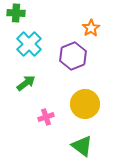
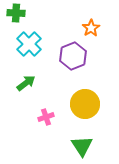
green triangle: rotated 20 degrees clockwise
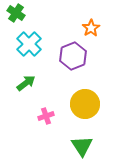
green cross: rotated 30 degrees clockwise
pink cross: moved 1 px up
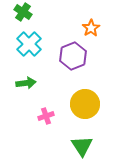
green cross: moved 7 px right, 1 px up
green arrow: rotated 30 degrees clockwise
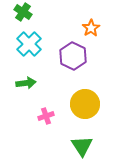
purple hexagon: rotated 12 degrees counterclockwise
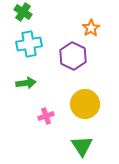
cyan cross: rotated 35 degrees clockwise
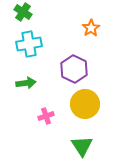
purple hexagon: moved 1 px right, 13 px down
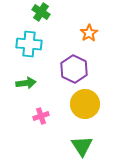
green cross: moved 18 px right
orange star: moved 2 px left, 5 px down
cyan cross: rotated 15 degrees clockwise
pink cross: moved 5 px left
